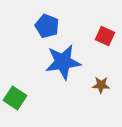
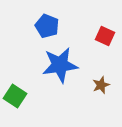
blue star: moved 3 px left, 3 px down
brown star: rotated 24 degrees counterclockwise
green square: moved 2 px up
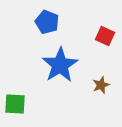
blue pentagon: moved 4 px up
blue star: rotated 24 degrees counterclockwise
green square: moved 8 px down; rotated 30 degrees counterclockwise
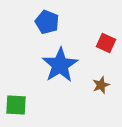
red square: moved 1 px right, 7 px down
green square: moved 1 px right, 1 px down
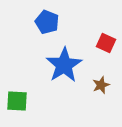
blue star: moved 4 px right
green square: moved 1 px right, 4 px up
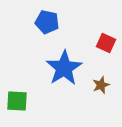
blue pentagon: rotated 10 degrees counterclockwise
blue star: moved 3 px down
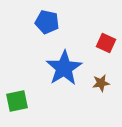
brown star: moved 2 px up; rotated 12 degrees clockwise
green square: rotated 15 degrees counterclockwise
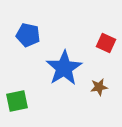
blue pentagon: moved 19 px left, 13 px down
brown star: moved 2 px left, 4 px down
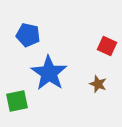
red square: moved 1 px right, 3 px down
blue star: moved 15 px left, 5 px down; rotated 6 degrees counterclockwise
brown star: moved 1 px left, 3 px up; rotated 30 degrees clockwise
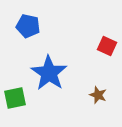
blue pentagon: moved 9 px up
brown star: moved 11 px down
green square: moved 2 px left, 3 px up
